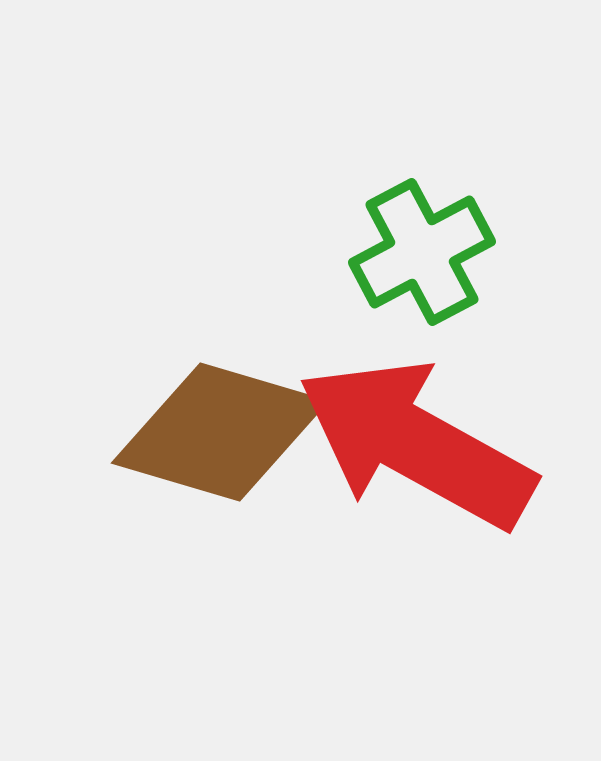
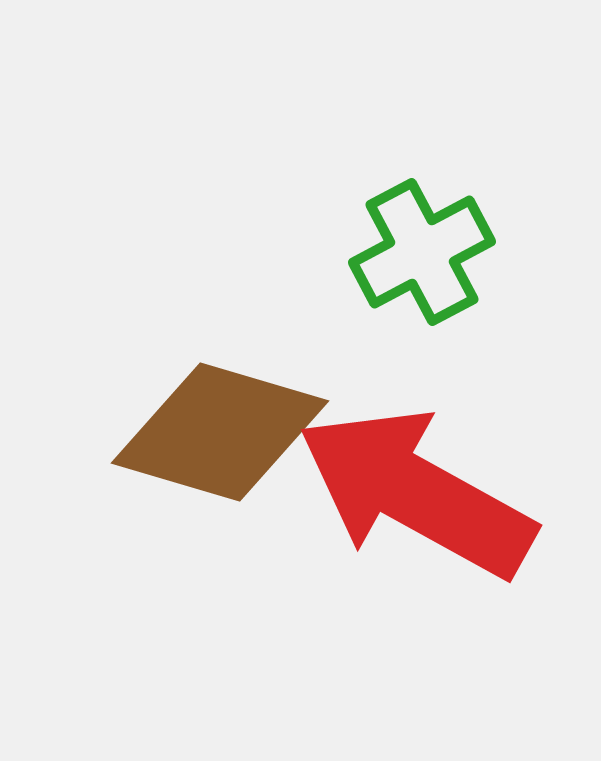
red arrow: moved 49 px down
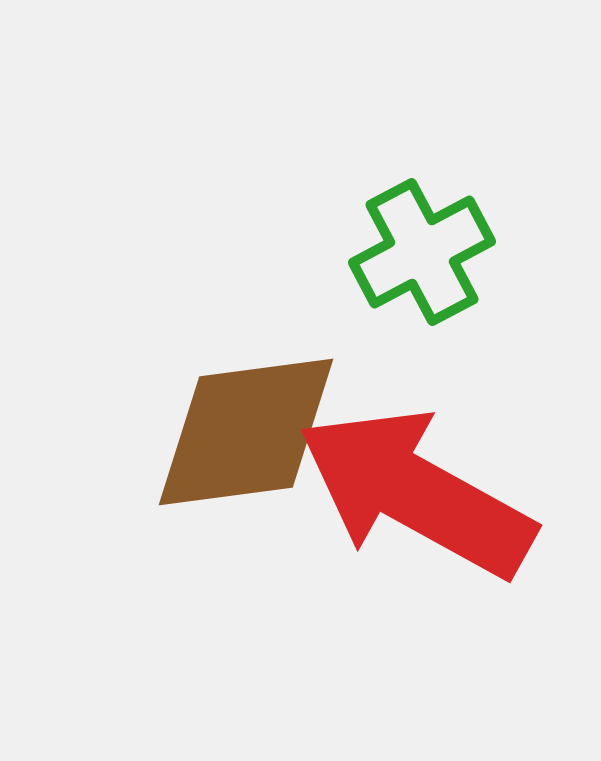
brown diamond: moved 26 px right; rotated 24 degrees counterclockwise
